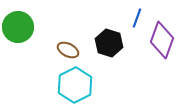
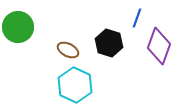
purple diamond: moved 3 px left, 6 px down
cyan hexagon: rotated 8 degrees counterclockwise
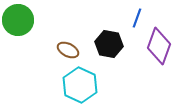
green circle: moved 7 px up
black hexagon: moved 1 px down; rotated 8 degrees counterclockwise
cyan hexagon: moved 5 px right
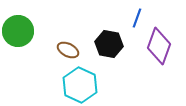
green circle: moved 11 px down
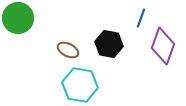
blue line: moved 4 px right
green circle: moved 13 px up
purple diamond: moved 4 px right
cyan hexagon: rotated 16 degrees counterclockwise
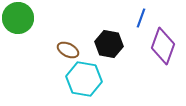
cyan hexagon: moved 4 px right, 6 px up
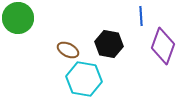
blue line: moved 2 px up; rotated 24 degrees counterclockwise
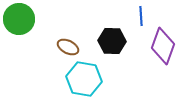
green circle: moved 1 px right, 1 px down
black hexagon: moved 3 px right, 3 px up; rotated 8 degrees counterclockwise
brown ellipse: moved 3 px up
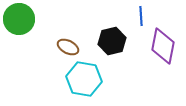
black hexagon: rotated 16 degrees counterclockwise
purple diamond: rotated 9 degrees counterclockwise
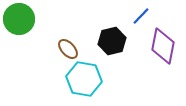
blue line: rotated 48 degrees clockwise
brown ellipse: moved 2 px down; rotated 20 degrees clockwise
